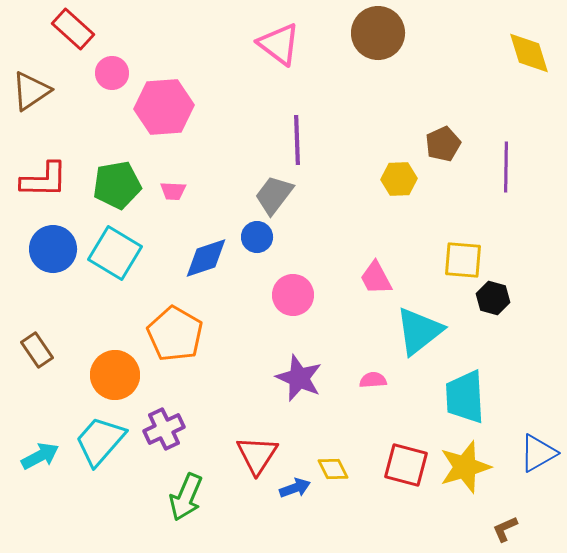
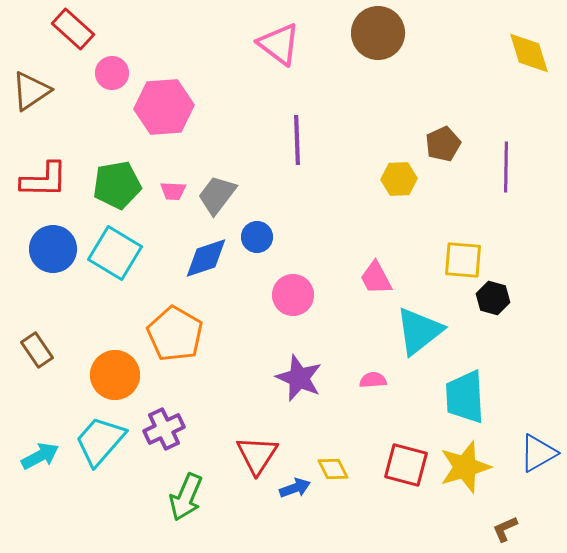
gray trapezoid at (274, 195): moved 57 px left
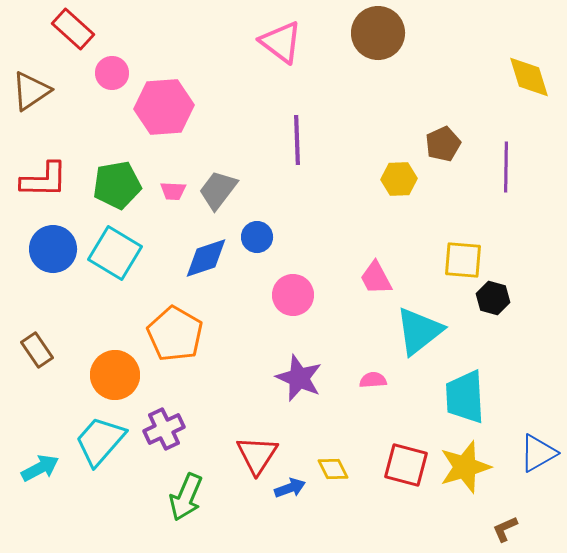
pink triangle at (279, 44): moved 2 px right, 2 px up
yellow diamond at (529, 53): moved 24 px down
gray trapezoid at (217, 195): moved 1 px right, 5 px up
cyan arrow at (40, 456): moved 12 px down
blue arrow at (295, 488): moved 5 px left
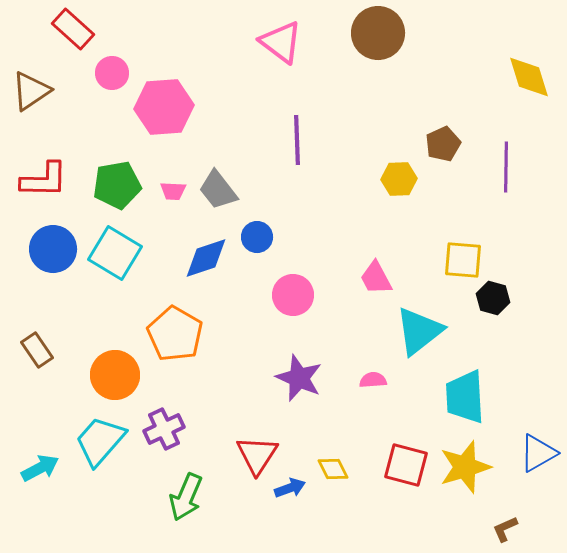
gray trapezoid at (218, 190): rotated 75 degrees counterclockwise
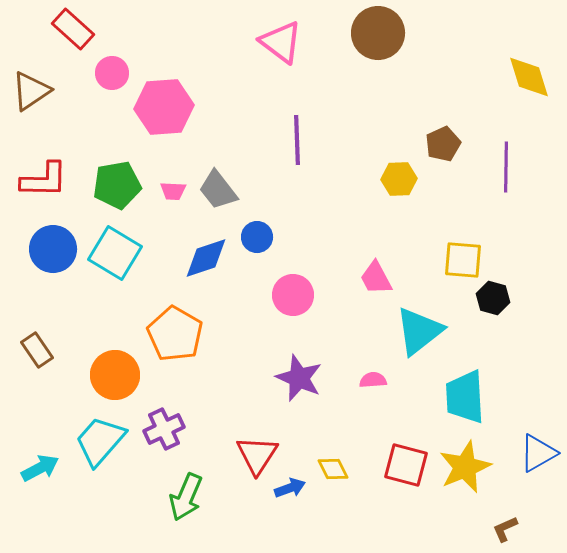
yellow star at (465, 467): rotated 6 degrees counterclockwise
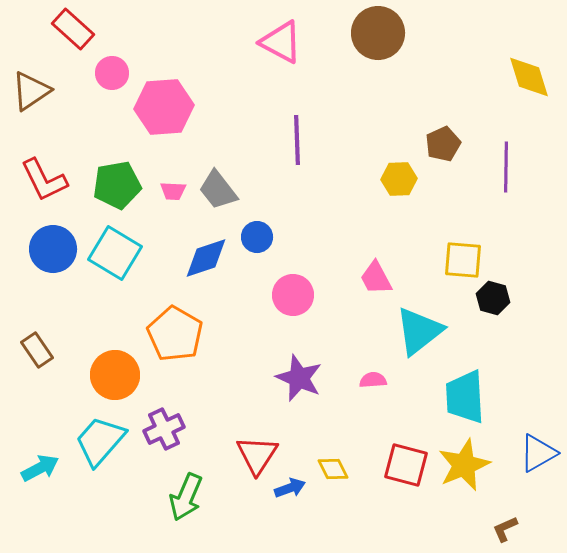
pink triangle at (281, 42): rotated 9 degrees counterclockwise
red L-shape at (44, 180): rotated 63 degrees clockwise
yellow star at (465, 467): moved 1 px left, 2 px up
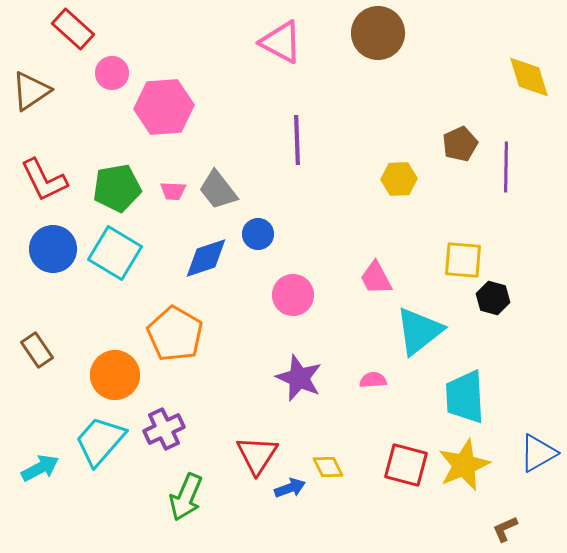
brown pentagon at (443, 144): moved 17 px right
green pentagon at (117, 185): moved 3 px down
blue circle at (257, 237): moved 1 px right, 3 px up
yellow diamond at (333, 469): moved 5 px left, 2 px up
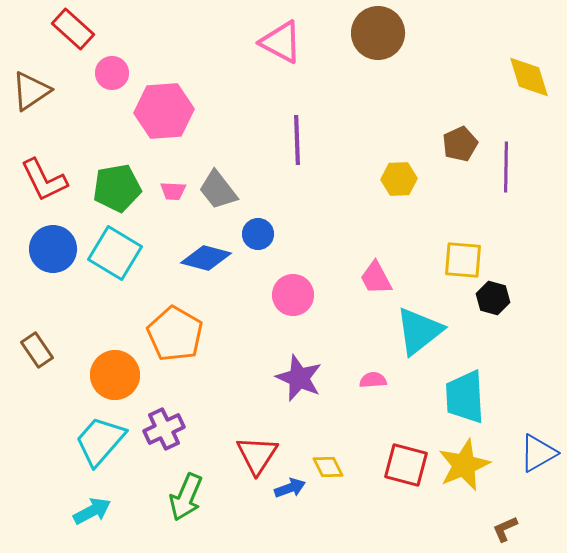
pink hexagon at (164, 107): moved 4 px down
blue diamond at (206, 258): rotated 33 degrees clockwise
cyan arrow at (40, 468): moved 52 px right, 43 px down
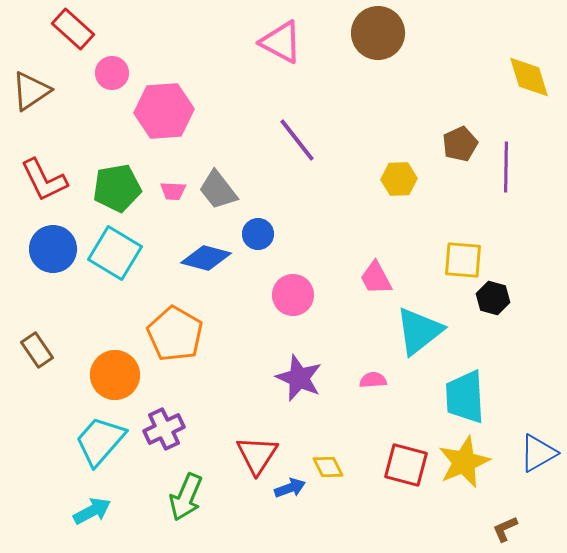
purple line at (297, 140): rotated 36 degrees counterclockwise
yellow star at (464, 465): moved 3 px up
